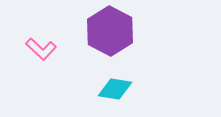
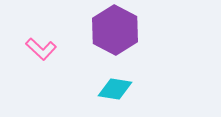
purple hexagon: moved 5 px right, 1 px up
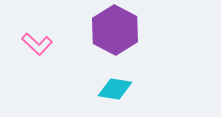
pink L-shape: moved 4 px left, 5 px up
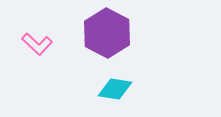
purple hexagon: moved 8 px left, 3 px down
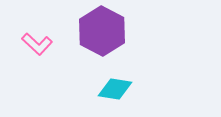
purple hexagon: moved 5 px left, 2 px up
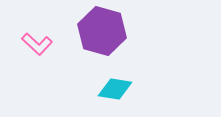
purple hexagon: rotated 12 degrees counterclockwise
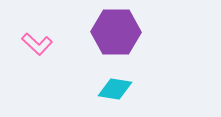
purple hexagon: moved 14 px right, 1 px down; rotated 15 degrees counterclockwise
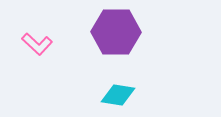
cyan diamond: moved 3 px right, 6 px down
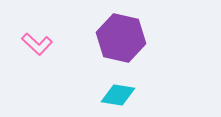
purple hexagon: moved 5 px right, 6 px down; rotated 12 degrees clockwise
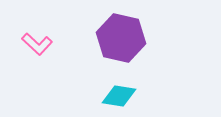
cyan diamond: moved 1 px right, 1 px down
